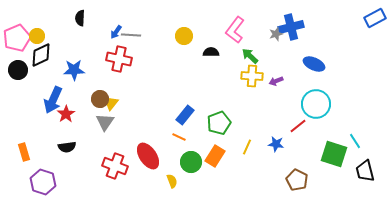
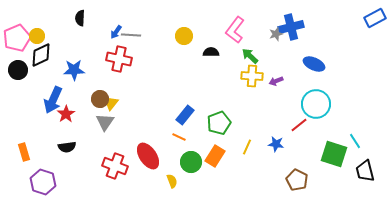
red line at (298, 126): moved 1 px right, 1 px up
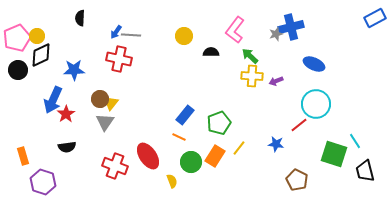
yellow line at (247, 147): moved 8 px left, 1 px down; rotated 14 degrees clockwise
orange rectangle at (24, 152): moved 1 px left, 4 px down
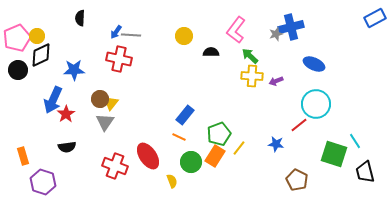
pink L-shape at (235, 30): moved 1 px right
green pentagon at (219, 123): moved 11 px down
black trapezoid at (365, 171): moved 1 px down
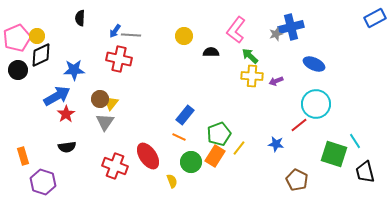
blue arrow at (116, 32): moved 1 px left, 1 px up
blue arrow at (53, 100): moved 4 px right, 4 px up; rotated 144 degrees counterclockwise
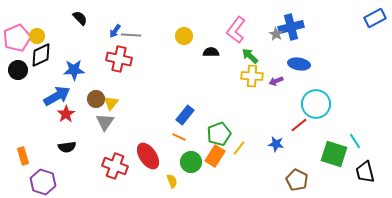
black semicircle at (80, 18): rotated 133 degrees clockwise
gray star at (276, 34): rotated 24 degrees counterclockwise
blue ellipse at (314, 64): moved 15 px left; rotated 15 degrees counterclockwise
brown circle at (100, 99): moved 4 px left
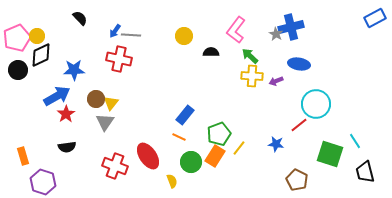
green square at (334, 154): moved 4 px left
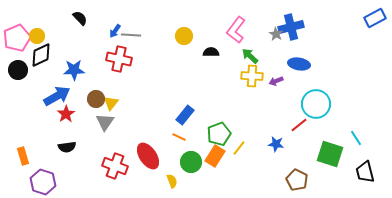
cyan line at (355, 141): moved 1 px right, 3 px up
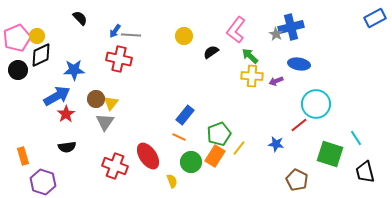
black semicircle at (211, 52): rotated 35 degrees counterclockwise
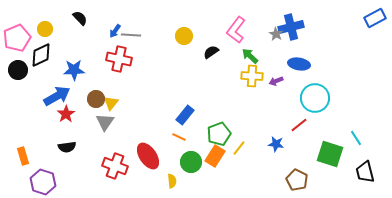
yellow circle at (37, 36): moved 8 px right, 7 px up
cyan circle at (316, 104): moved 1 px left, 6 px up
yellow semicircle at (172, 181): rotated 16 degrees clockwise
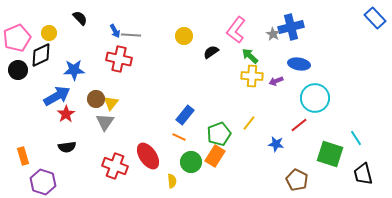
blue rectangle at (375, 18): rotated 75 degrees clockwise
yellow circle at (45, 29): moved 4 px right, 4 px down
blue arrow at (115, 31): rotated 64 degrees counterclockwise
gray star at (276, 34): moved 3 px left
yellow line at (239, 148): moved 10 px right, 25 px up
black trapezoid at (365, 172): moved 2 px left, 2 px down
